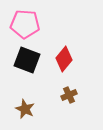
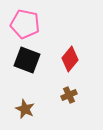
pink pentagon: rotated 8 degrees clockwise
red diamond: moved 6 px right
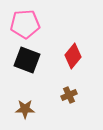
pink pentagon: rotated 16 degrees counterclockwise
red diamond: moved 3 px right, 3 px up
brown star: rotated 24 degrees counterclockwise
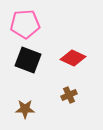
red diamond: moved 2 px down; rotated 75 degrees clockwise
black square: moved 1 px right
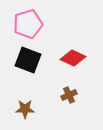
pink pentagon: moved 3 px right; rotated 12 degrees counterclockwise
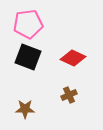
pink pentagon: rotated 8 degrees clockwise
black square: moved 3 px up
